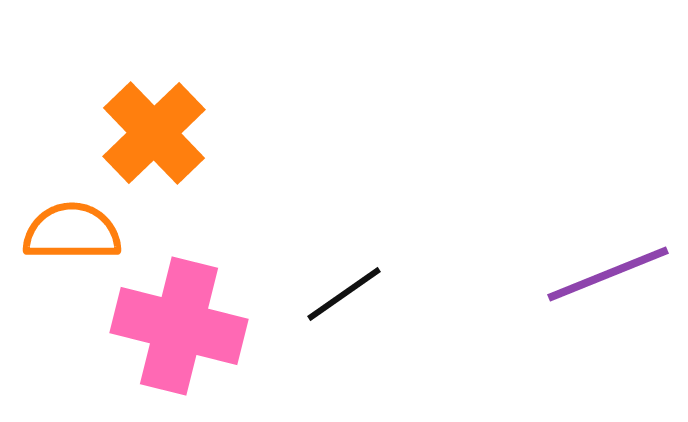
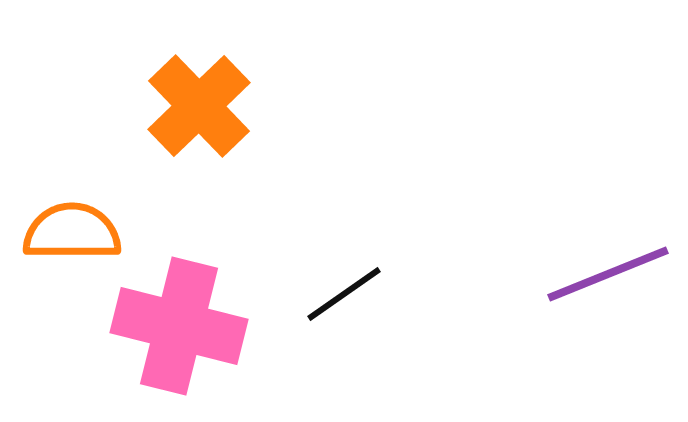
orange cross: moved 45 px right, 27 px up
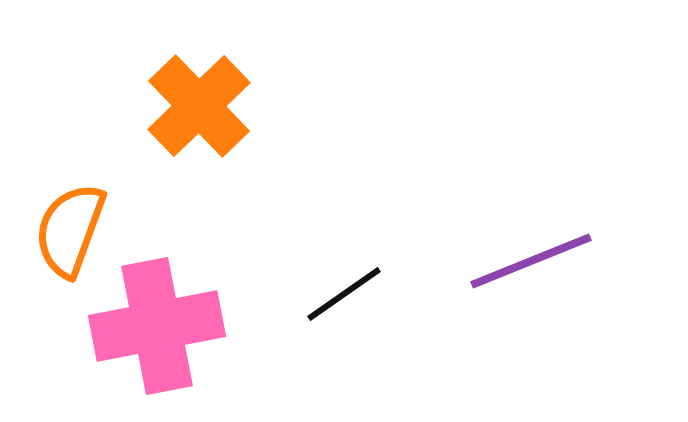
orange semicircle: moved 2 px left, 2 px up; rotated 70 degrees counterclockwise
purple line: moved 77 px left, 13 px up
pink cross: moved 22 px left; rotated 25 degrees counterclockwise
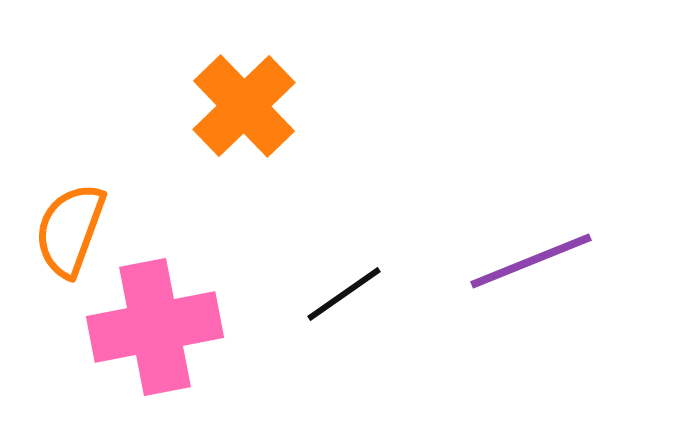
orange cross: moved 45 px right
pink cross: moved 2 px left, 1 px down
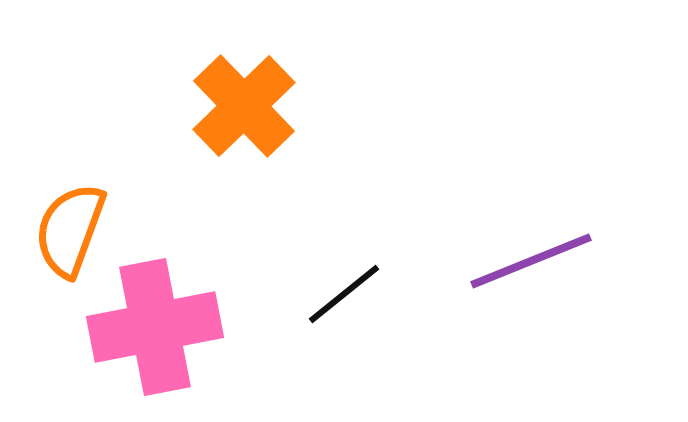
black line: rotated 4 degrees counterclockwise
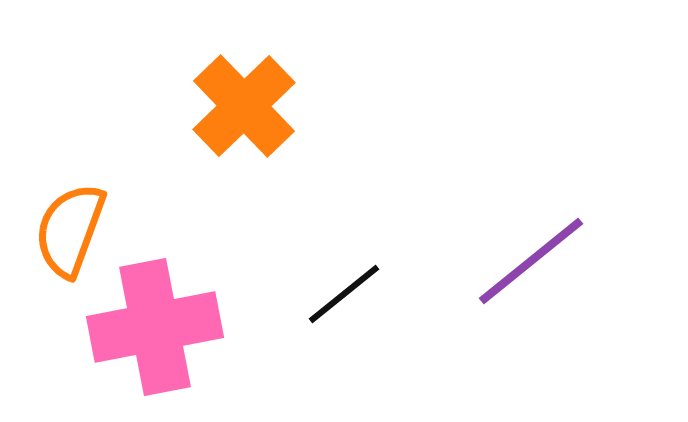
purple line: rotated 17 degrees counterclockwise
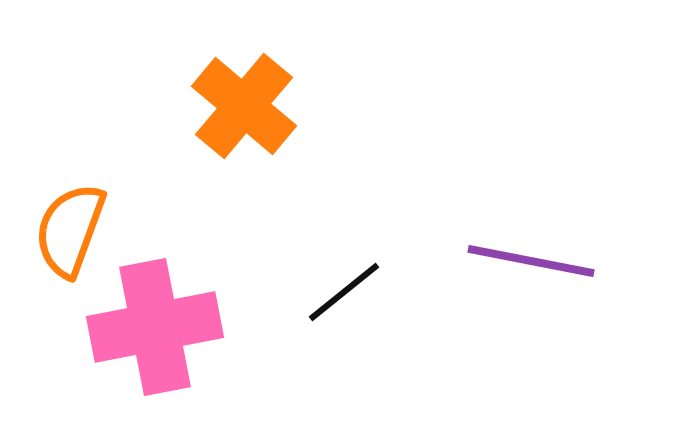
orange cross: rotated 6 degrees counterclockwise
purple line: rotated 50 degrees clockwise
black line: moved 2 px up
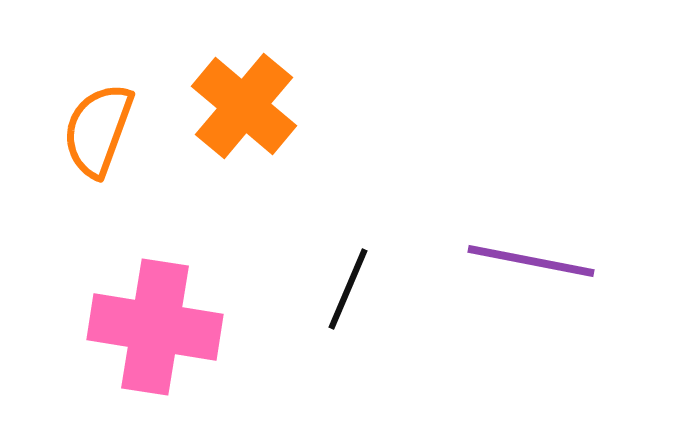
orange semicircle: moved 28 px right, 100 px up
black line: moved 4 px right, 3 px up; rotated 28 degrees counterclockwise
pink cross: rotated 20 degrees clockwise
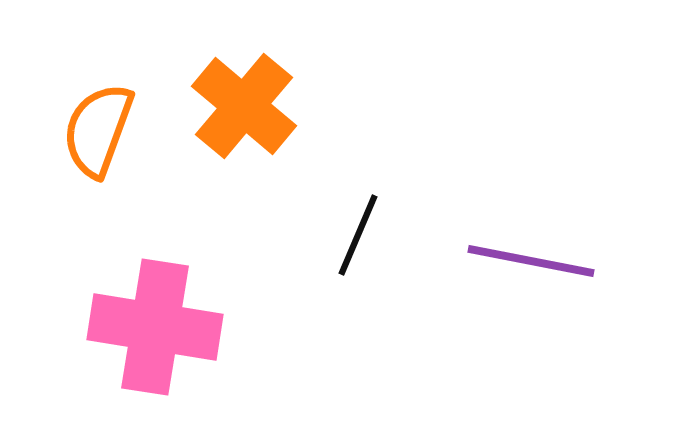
black line: moved 10 px right, 54 px up
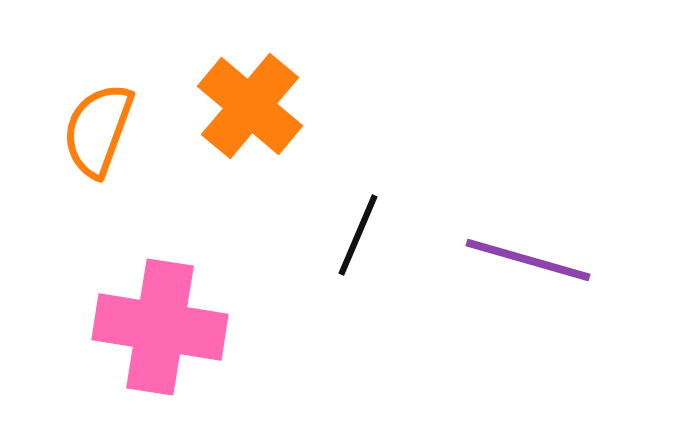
orange cross: moved 6 px right
purple line: moved 3 px left, 1 px up; rotated 5 degrees clockwise
pink cross: moved 5 px right
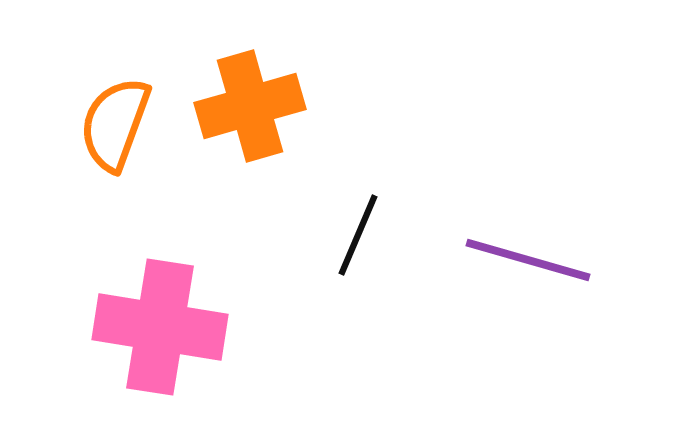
orange cross: rotated 34 degrees clockwise
orange semicircle: moved 17 px right, 6 px up
